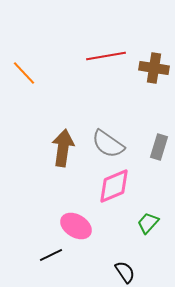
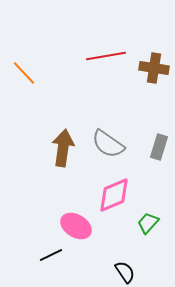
pink diamond: moved 9 px down
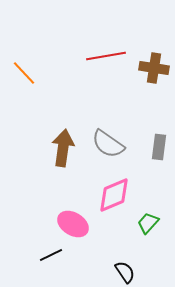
gray rectangle: rotated 10 degrees counterclockwise
pink ellipse: moved 3 px left, 2 px up
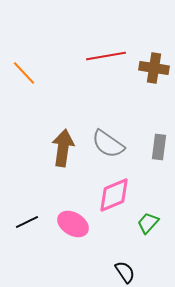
black line: moved 24 px left, 33 px up
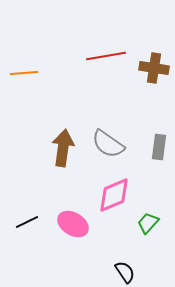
orange line: rotated 52 degrees counterclockwise
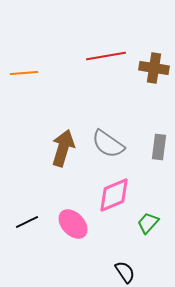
brown arrow: rotated 9 degrees clockwise
pink ellipse: rotated 16 degrees clockwise
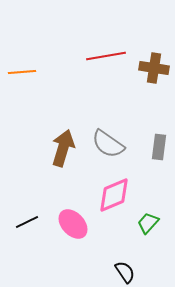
orange line: moved 2 px left, 1 px up
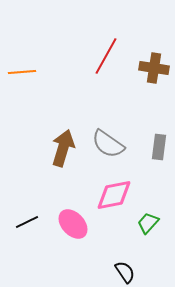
red line: rotated 51 degrees counterclockwise
pink diamond: rotated 12 degrees clockwise
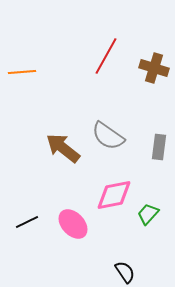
brown cross: rotated 8 degrees clockwise
gray semicircle: moved 8 px up
brown arrow: rotated 69 degrees counterclockwise
green trapezoid: moved 9 px up
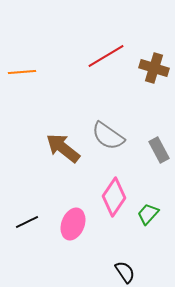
red line: rotated 30 degrees clockwise
gray rectangle: moved 3 px down; rotated 35 degrees counterclockwise
pink diamond: moved 2 px down; rotated 45 degrees counterclockwise
pink ellipse: rotated 64 degrees clockwise
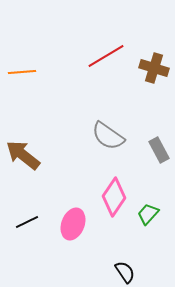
brown arrow: moved 40 px left, 7 px down
